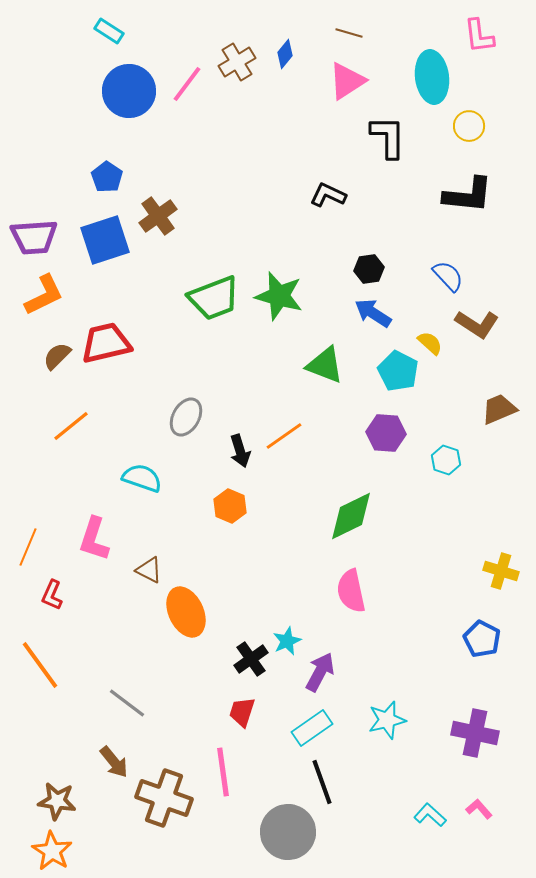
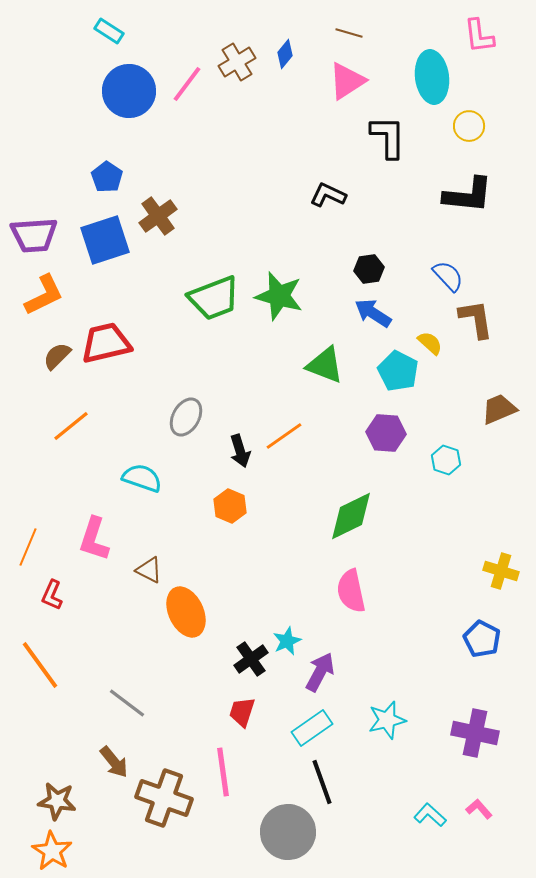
purple trapezoid at (34, 237): moved 2 px up
brown L-shape at (477, 324): moved 1 px left, 5 px up; rotated 132 degrees counterclockwise
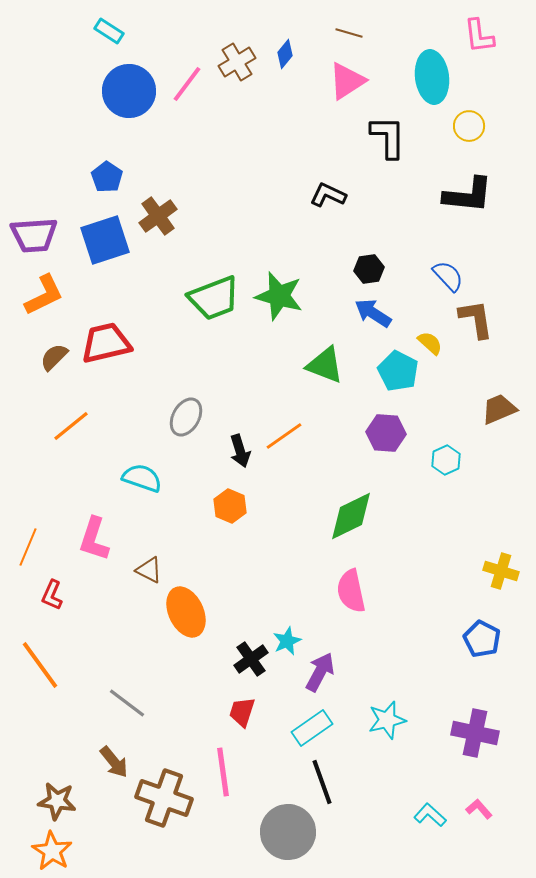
brown semicircle at (57, 356): moved 3 px left, 1 px down
cyan hexagon at (446, 460): rotated 16 degrees clockwise
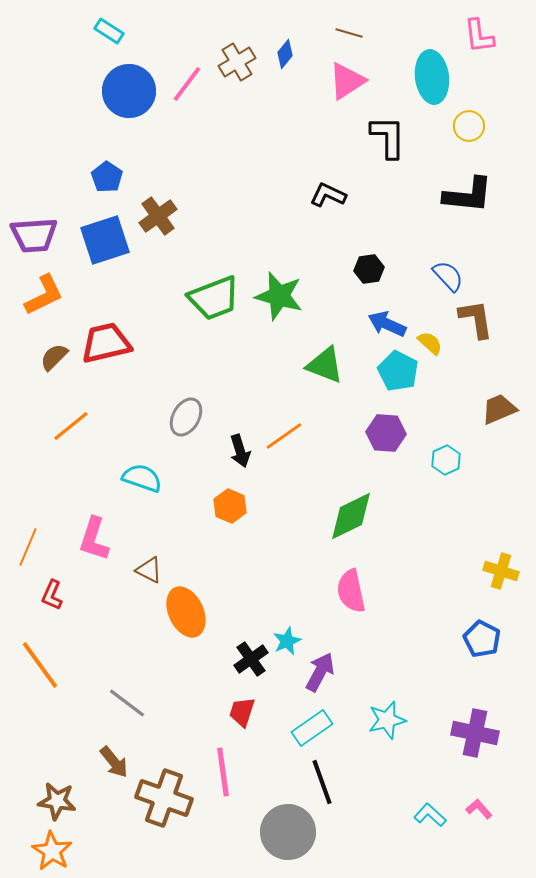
blue arrow at (373, 313): moved 14 px right, 11 px down; rotated 9 degrees counterclockwise
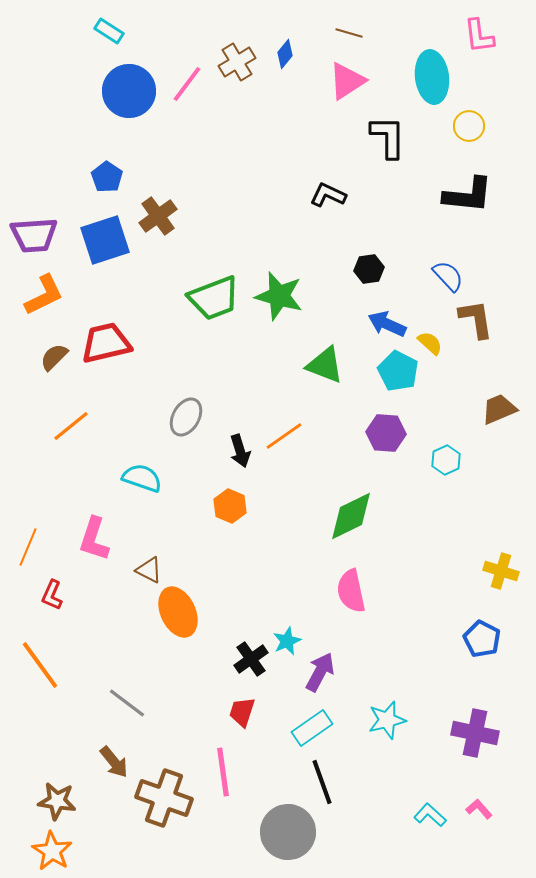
orange ellipse at (186, 612): moved 8 px left
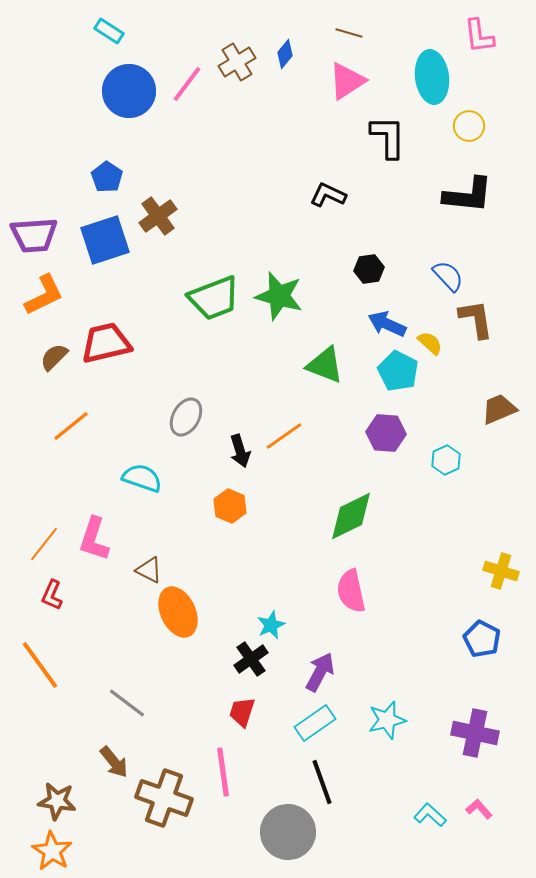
orange line at (28, 547): moved 16 px right, 3 px up; rotated 15 degrees clockwise
cyan star at (287, 641): moved 16 px left, 16 px up
cyan rectangle at (312, 728): moved 3 px right, 5 px up
